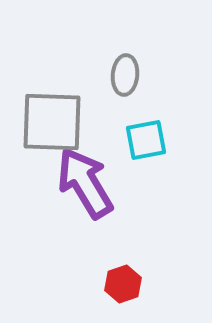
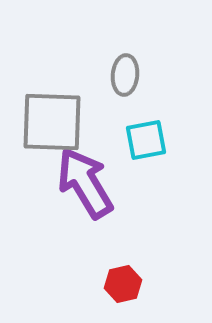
red hexagon: rotated 6 degrees clockwise
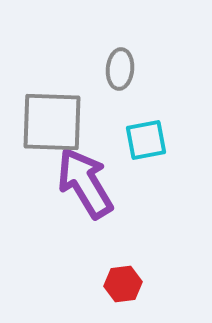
gray ellipse: moved 5 px left, 6 px up
red hexagon: rotated 6 degrees clockwise
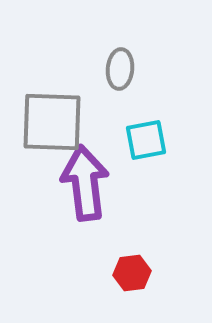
purple arrow: rotated 24 degrees clockwise
red hexagon: moved 9 px right, 11 px up
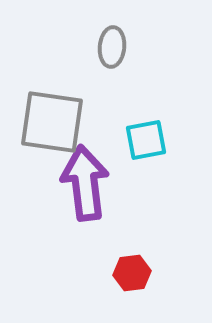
gray ellipse: moved 8 px left, 22 px up
gray square: rotated 6 degrees clockwise
